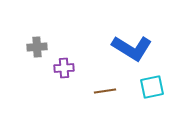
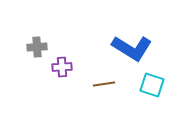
purple cross: moved 2 px left, 1 px up
cyan square: moved 2 px up; rotated 30 degrees clockwise
brown line: moved 1 px left, 7 px up
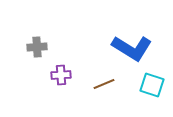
purple cross: moved 1 px left, 8 px down
brown line: rotated 15 degrees counterclockwise
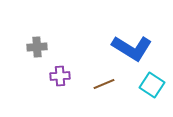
purple cross: moved 1 px left, 1 px down
cyan square: rotated 15 degrees clockwise
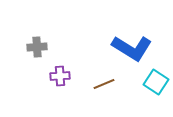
cyan square: moved 4 px right, 3 px up
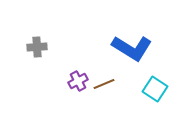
purple cross: moved 18 px right, 5 px down; rotated 24 degrees counterclockwise
cyan square: moved 1 px left, 7 px down
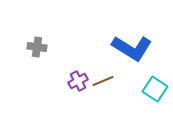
gray cross: rotated 12 degrees clockwise
brown line: moved 1 px left, 3 px up
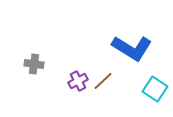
gray cross: moved 3 px left, 17 px down
brown line: rotated 20 degrees counterclockwise
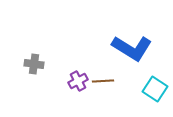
brown line: rotated 40 degrees clockwise
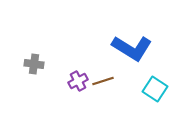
brown line: rotated 15 degrees counterclockwise
